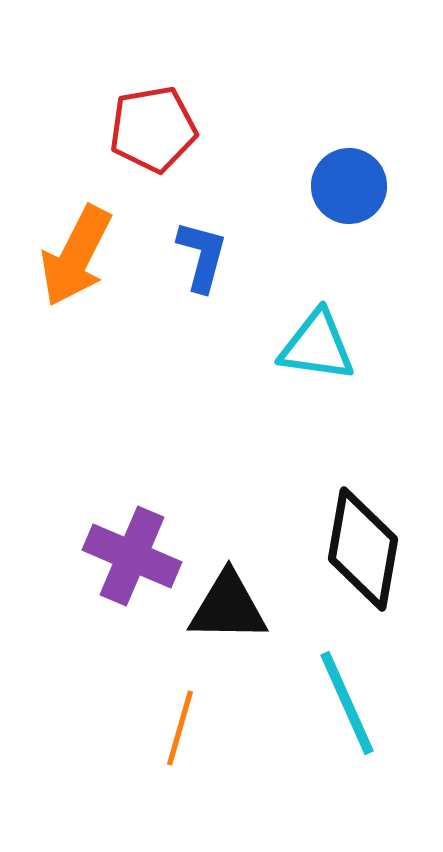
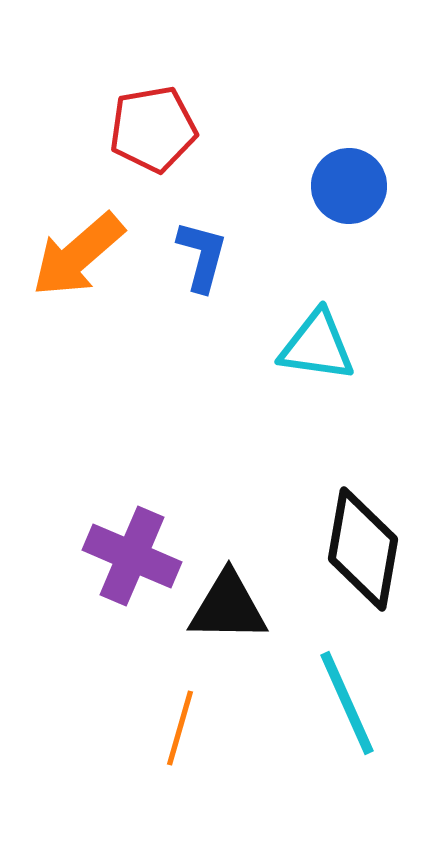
orange arrow: moved 2 px right, 1 px up; rotated 22 degrees clockwise
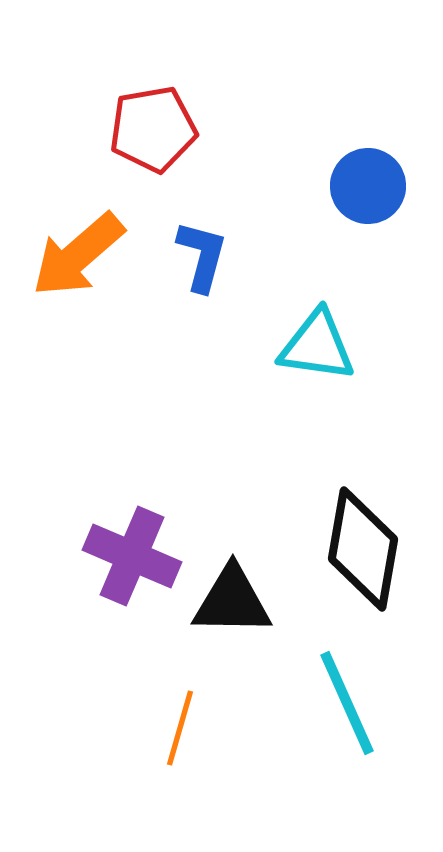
blue circle: moved 19 px right
black triangle: moved 4 px right, 6 px up
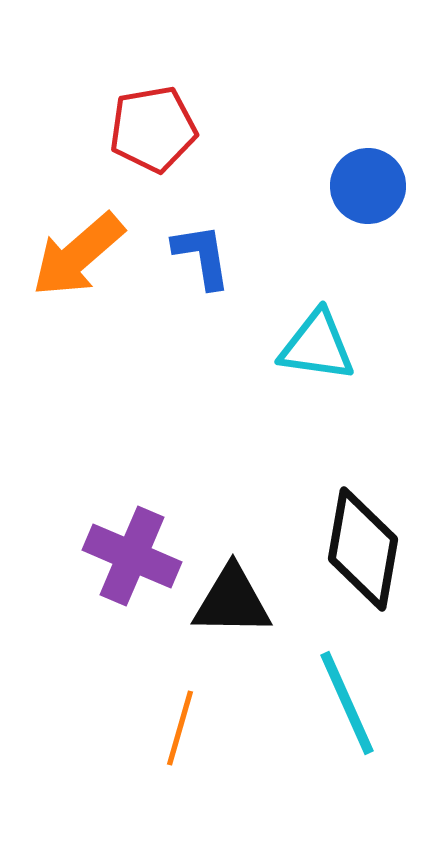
blue L-shape: rotated 24 degrees counterclockwise
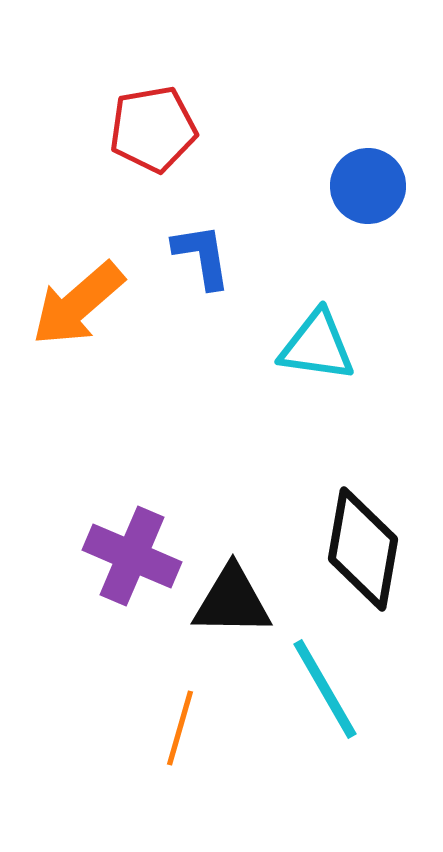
orange arrow: moved 49 px down
cyan line: moved 22 px left, 14 px up; rotated 6 degrees counterclockwise
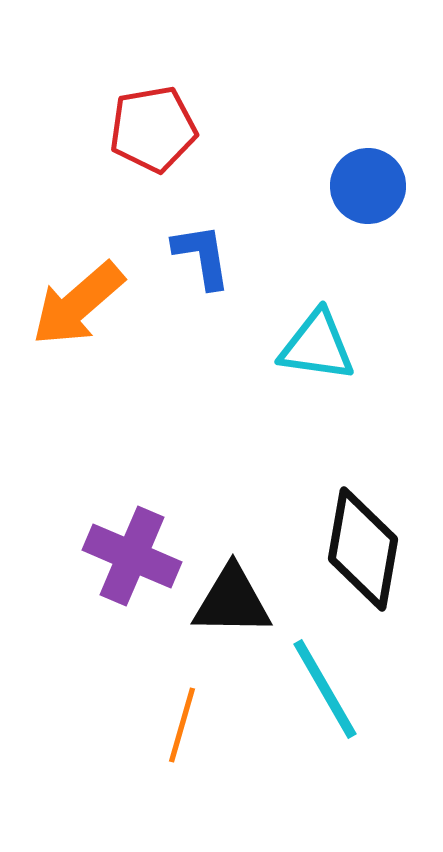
orange line: moved 2 px right, 3 px up
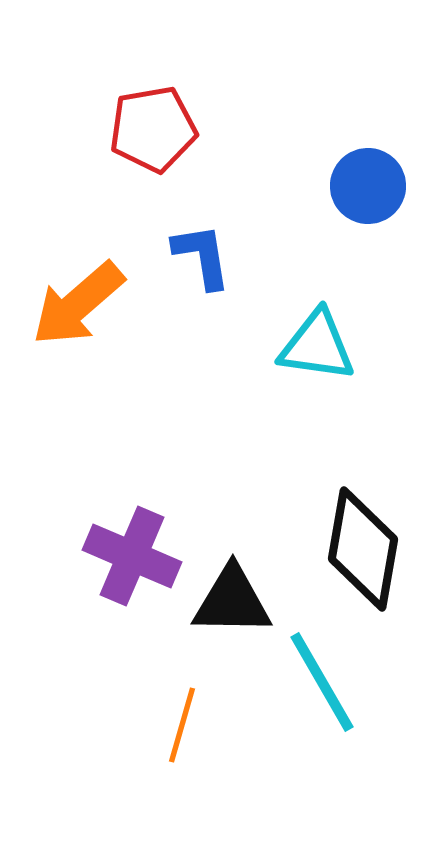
cyan line: moved 3 px left, 7 px up
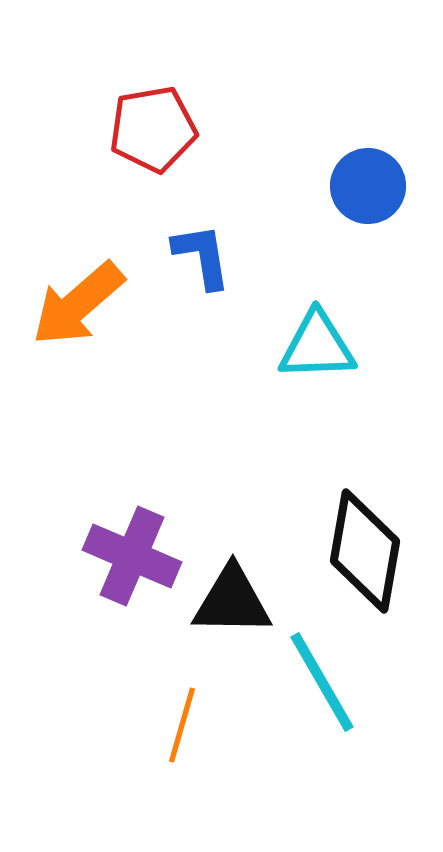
cyan triangle: rotated 10 degrees counterclockwise
black diamond: moved 2 px right, 2 px down
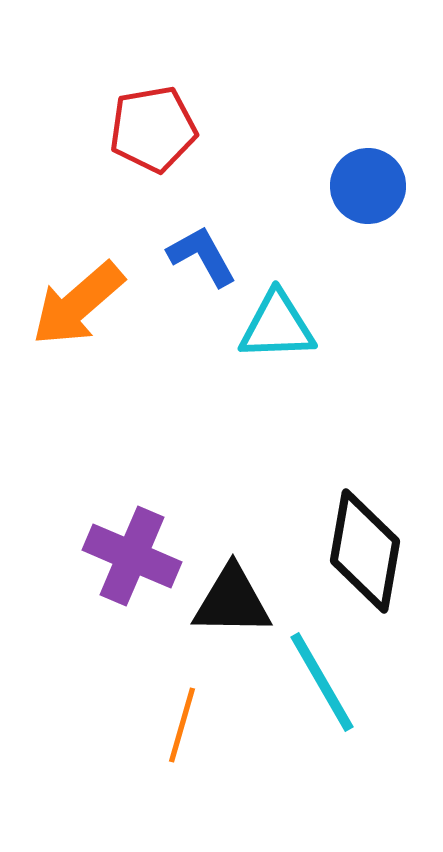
blue L-shape: rotated 20 degrees counterclockwise
cyan triangle: moved 40 px left, 20 px up
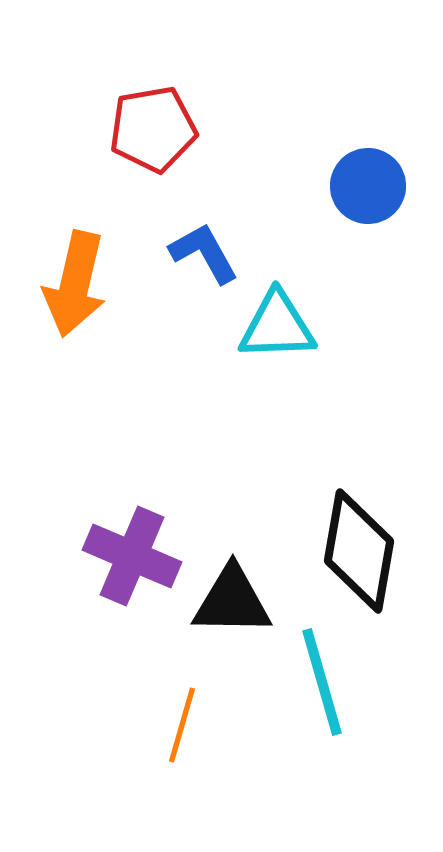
blue L-shape: moved 2 px right, 3 px up
orange arrow: moved 3 px left, 20 px up; rotated 36 degrees counterclockwise
black diamond: moved 6 px left
cyan line: rotated 14 degrees clockwise
